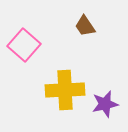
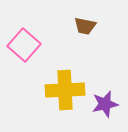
brown trapezoid: rotated 45 degrees counterclockwise
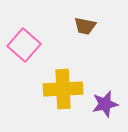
yellow cross: moved 2 px left, 1 px up
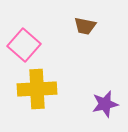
yellow cross: moved 26 px left
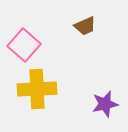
brown trapezoid: rotated 35 degrees counterclockwise
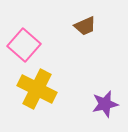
yellow cross: rotated 30 degrees clockwise
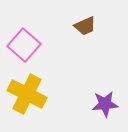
yellow cross: moved 10 px left, 5 px down
purple star: rotated 8 degrees clockwise
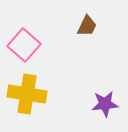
brown trapezoid: moved 2 px right; rotated 40 degrees counterclockwise
yellow cross: rotated 18 degrees counterclockwise
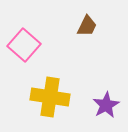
yellow cross: moved 23 px right, 3 px down
purple star: moved 1 px right, 1 px down; rotated 24 degrees counterclockwise
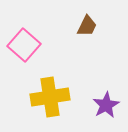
yellow cross: rotated 18 degrees counterclockwise
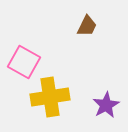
pink square: moved 17 px down; rotated 12 degrees counterclockwise
